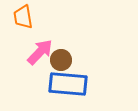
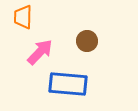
orange trapezoid: rotated 10 degrees clockwise
brown circle: moved 26 px right, 19 px up
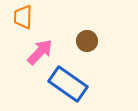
blue rectangle: rotated 30 degrees clockwise
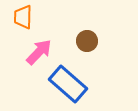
pink arrow: moved 1 px left
blue rectangle: rotated 6 degrees clockwise
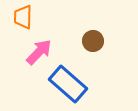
brown circle: moved 6 px right
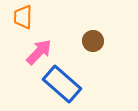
blue rectangle: moved 6 px left
